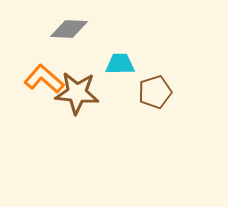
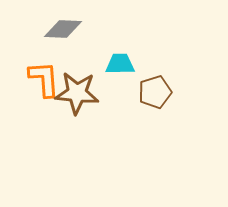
gray diamond: moved 6 px left
orange L-shape: rotated 45 degrees clockwise
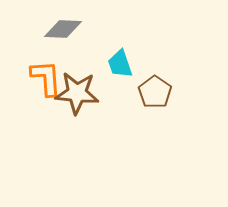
cyan trapezoid: rotated 108 degrees counterclockwise
orange L-shape: moved 2 px right, 1 px up
brown pentagon: rotated 20 degrees counterclockwise
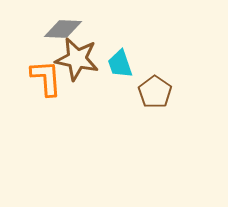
brown star: moved 34 px up; rotated 6 degrees clockwise
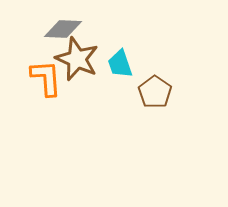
brown star: rotated 12 degrees clockwise
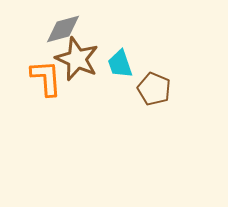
gray diamond: rotated 18 degrees counterclockwise
brown pentagon: moved 1 px left, 3 px up; rotated 12 degrees counterclockwise
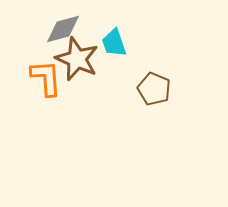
cyan trapezoid: moved 6 px left, 21 px up
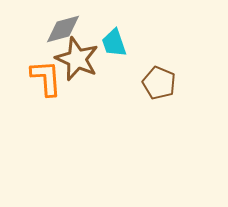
brown pentagon: moved 5 px right, 6 px up
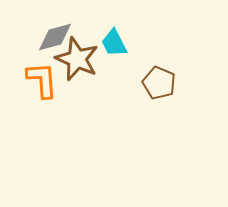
gray diamond: moved 8 px left, 8 px down
cyan trapezoid: rotated 8 degrees counterclockwise
orange L-shape: moved 4 px left, 2 px down
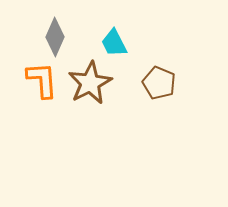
gray diamond: rotated 51 degrees counterclockwise
brown star: moved 13 px right, 24 px down; rotated 21 degrees clockwise
